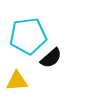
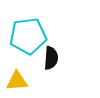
black semicircle: rotated 45 degrees counterclockwise
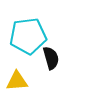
black semicircle: rotated 20 degrees counterclockwise
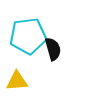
black semicircle: moved 2 px right, 9 px up
